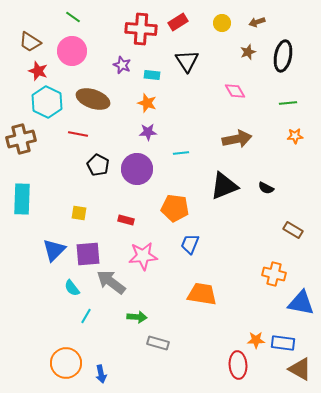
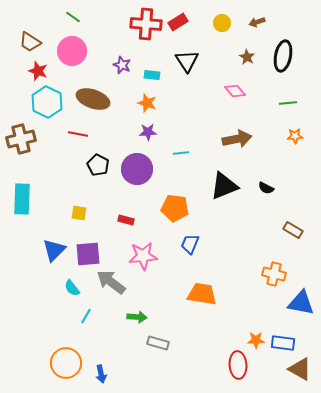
red cross at (141, 29): moved 5 px right, 5 px up
brown star at (248, 52): moved 1 px left, 5 px down; rotated 21 degrees counterclockwise
pink diamond at (235, 91): rotated 10 degrees counterclockwise
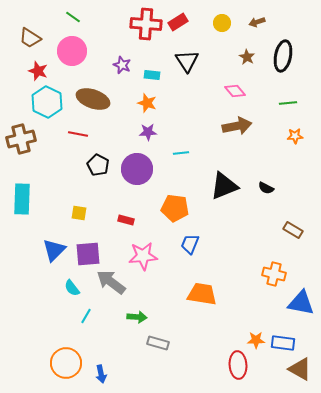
brown trapezoid at (30, 42): moved 4 px up
brown arrow at (237, 139): moved 13 px up
